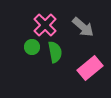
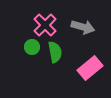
gray arrow: rotated 25 degrees counterclockwise
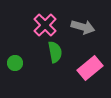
green circle: moved 17 px left, 16 px down
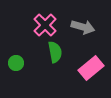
green circle: moved 1 px right
pink rectangle: moved 1 px right
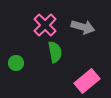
pink rectangle: moved 4 px left, 13 px down
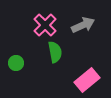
gray arrow: moved 2 px up; rotated 40 degrees counterclockwise
pink rectangle: moved 1 px up
